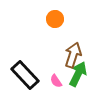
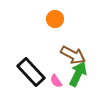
brown arrow: rotated 100 degrees clockwise
black rectangle: moved 6 px right, 3 px up
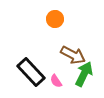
green arrow: moved 6 px right
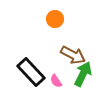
green arrow: moved 1 px left
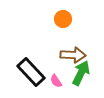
orange circle: moved 8 px right
brown arrow: rotated 25 degrees counterclockwise
green arrow: moved 2 px left, 1 px up
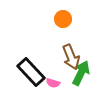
brown arrow: moved 2 px left, 2 px down; rotated 65 degrees clockwise
pink semicircle: moved 3 px left, 2 px down; rotated 40 degrees counterclockwise
